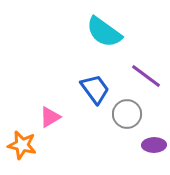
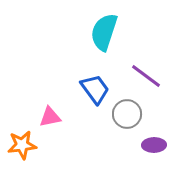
cyan semicircle: rotated 72 degrees clockwise
pink triangle: rotated 20 degrees clockwise
orange star: rotated 20 degrees counterclockwise
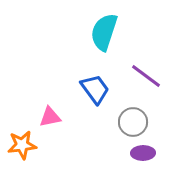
gray circle: moved 6 px right, 8 px down
purple ellipse: moved 11 px left, 8 px down
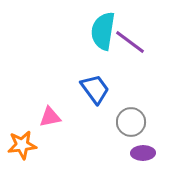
cyan semicircle: moved 1 px left, 1 px up; rotated 9 degrees counterclockwise
purple line: moved 16 px left, 34 px up
gray circle: moved 2 px left
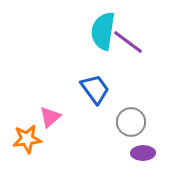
purple line: moved 2 px left
pink triangle: rotated 30 degrees counterclockwise
orange star: moved 5 px right, 6 px up
